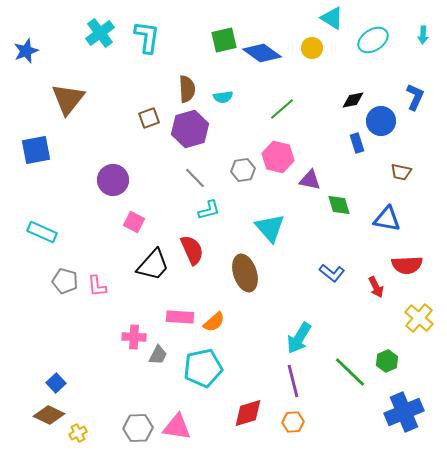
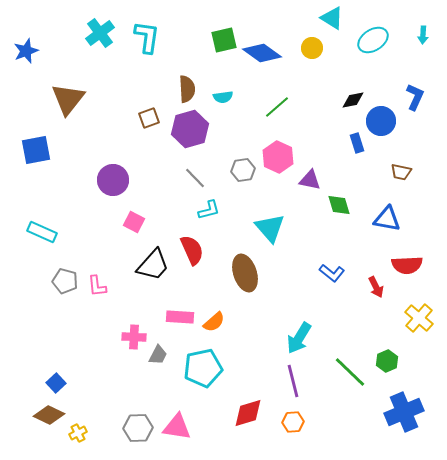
green line at (282, 109): moved 5 px left, 2 px up
pink hexagon at (278, 157): rotated 12 degrees clockwise
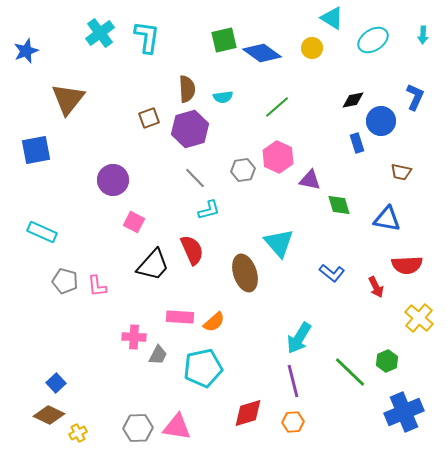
cyan triangle at (270, 228): moved 9 px right, 15 px down
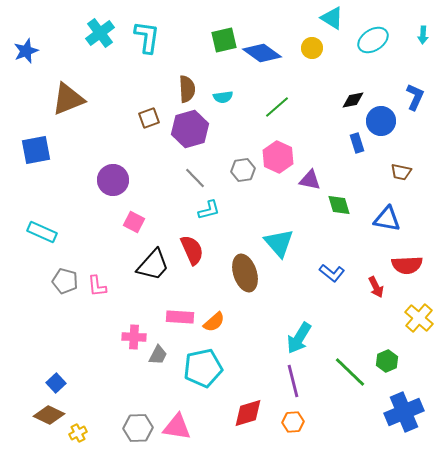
brown triangle at (68, 99): rotated 30 degrees clockwise
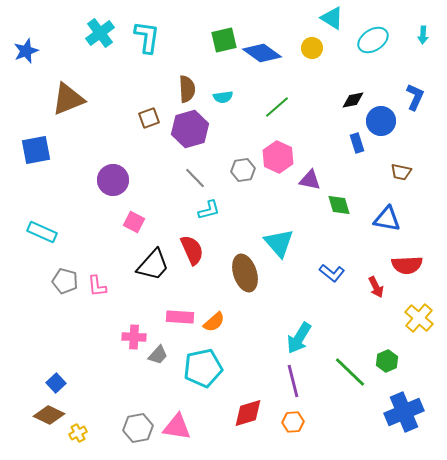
gray trapezoid at (158, 355): rotated 15 degrees clockwise
gray hexagon at (138, 428): rotated 8 degrees counterclockwise
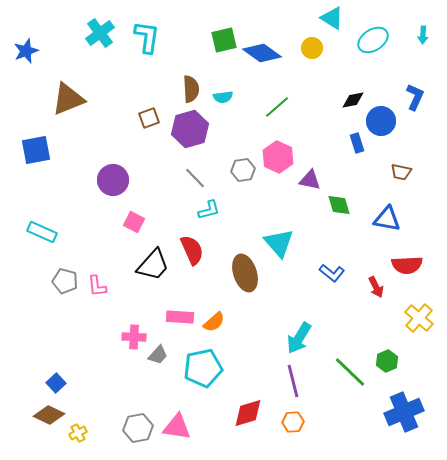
brown semicircle at (187, 89): moved 4 px right
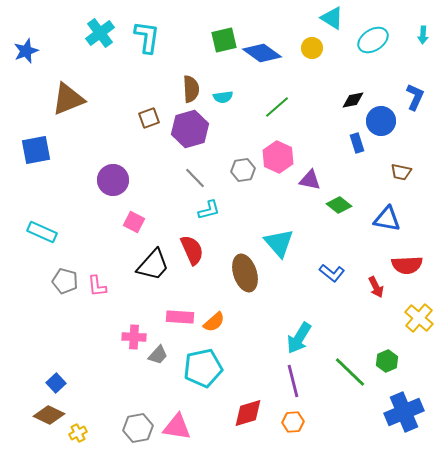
green diamond at (339, 205): rotated 35 degrees counterclockwise
